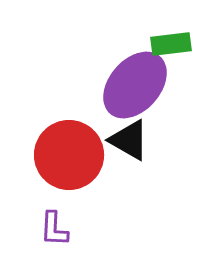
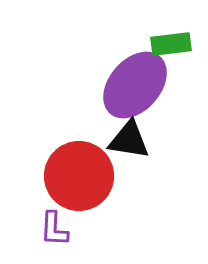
black triangle: rotated 21 degrees counterclockwise
red circle: moved 10 px right, 21 px down
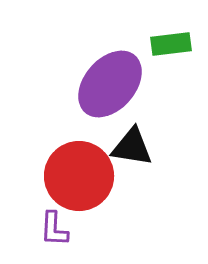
purple ellipse: moved 25 px left, 1 px up
black triangle: moved 3 px right, 7 px down
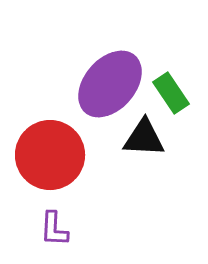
green rectangle: moved 49 px down; rotated 63 degrees clockwise
black triangle: moved 12 px right, 9 px up; rotated 6 degrees counterclockwise
red circle: moved 29 px left, 21 px up
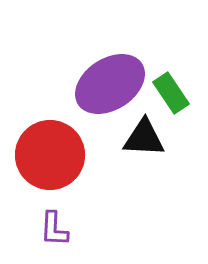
purple ellipse: rotated 16 degrees clockwise
